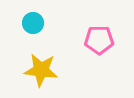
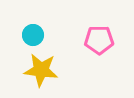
cyan circle: moved 12 px down
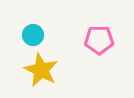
yellow star: rotated 20 degrees clockwise
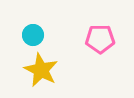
pink pentagon: moved 1 px right, 1 px up
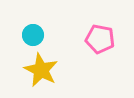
pink pentagon: rotated 12 degrees clockwise
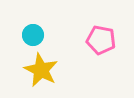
pink pentagon: moved 1 px right, 1 px down
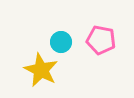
cyan circle: moved 28 px right, 7 px down
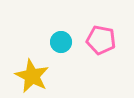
yellow star: moved 9 px left, 6 px down
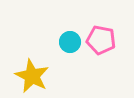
cyan circle: moved 9 px right
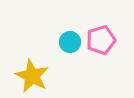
pink pentagon: rotated 28 degrees counterclockwise
